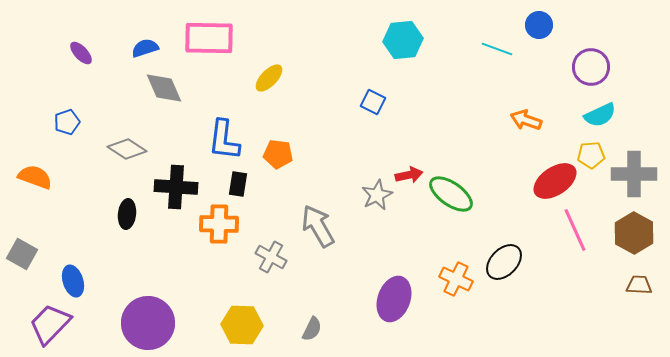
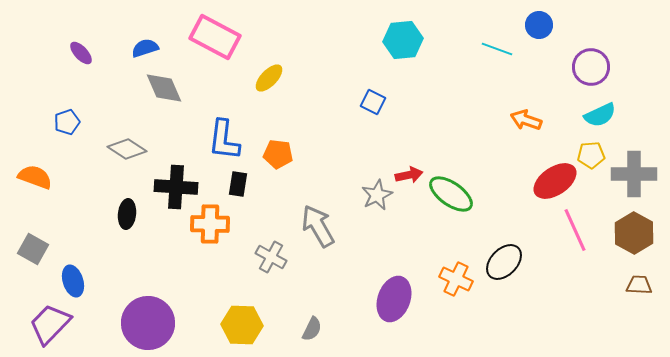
pink rectangle at (209, 38): moved 6 px right, 1 px up; rotated 27 degrees clockwise
orange cross at (219, 224): moved 9 px left
gray square at (22, 254): moved 11 px right, 5 px up
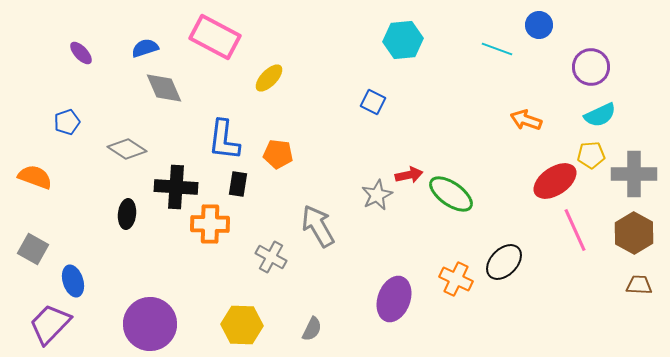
purple circle at (148, 323): moved 2 px right, 1 px down
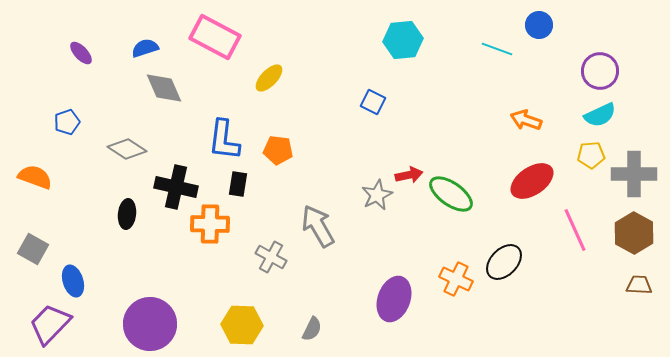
purple circle at (591, 67): moved 9 px right, 4 px down
orange pentagon at (278, 154): moved 4 px up
red ellipse at (555, 181): moved 23 px left
black cross at (176, 187): rotated 9 degrees clockwise
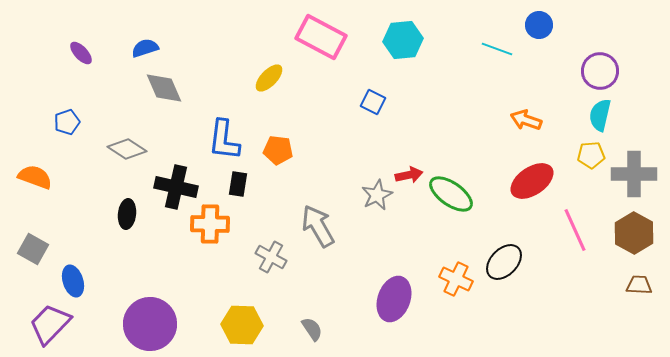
pink rectangle at (215, 37): moved 106 px right
cyan semicircle at (600, 115): rotated 128 degrees clockwise
gray semicircle at (312, 329): rotated 60 degrees counterclockwise
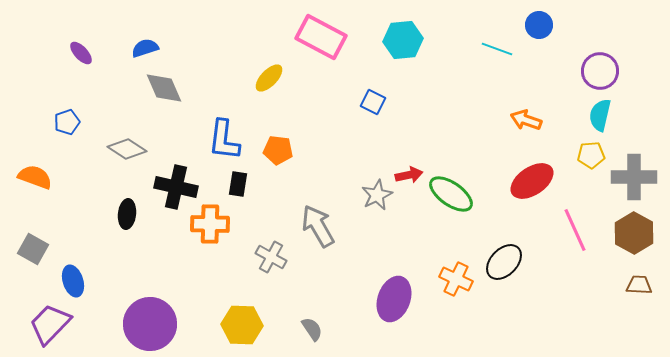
gray cross at (634, 174): moved 3 px down
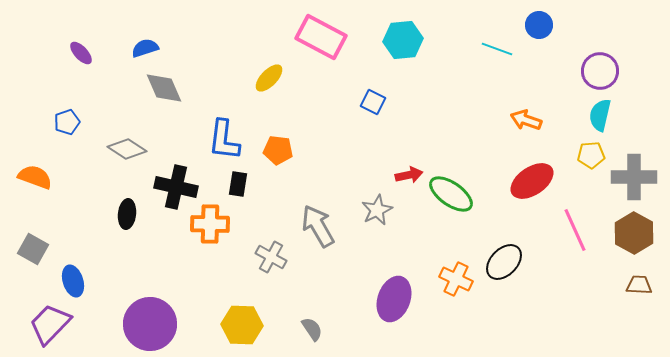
gray star at (377, 195): moved 15 px down
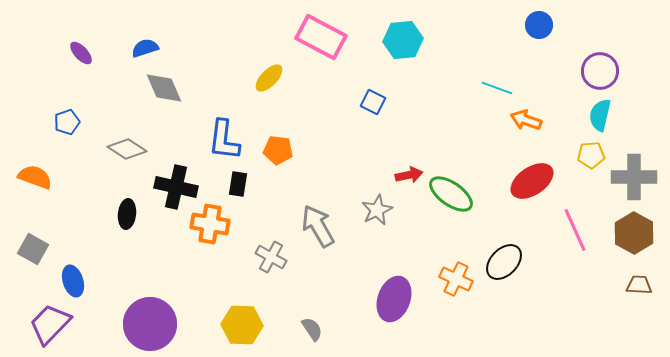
cyan line at (497, 49): moved 39 px down
orange cross at (210, 224): rotated 9 degrees clockwise
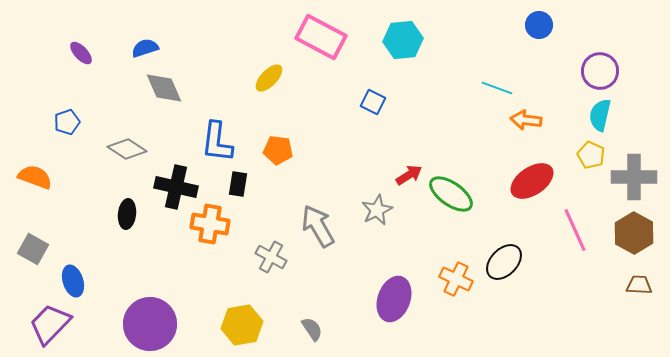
orange arrow at (526, 120): rotated 12 degrees counterclockwise
blue L-shape at (224, 140): moved 7 px left, 2 px down
yellow pentagon at (591, 155): rotated 28 degrees clockwise
red arrow at (409, 175): rotated 20 degrees counterclockwise
yellow hexagon at (242, 325): rotated 12 degrees counterclockwise
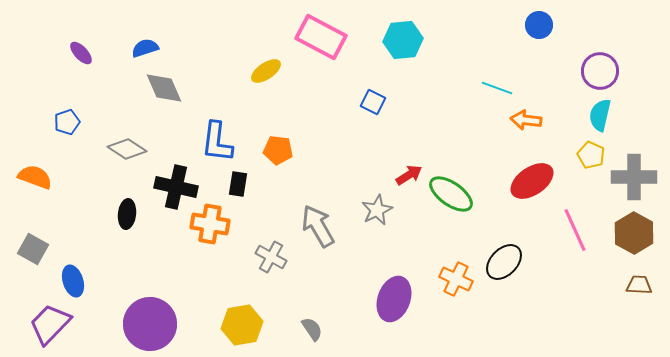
yellow ellipse at (269, 78): moved 3 px left, 7 px up; rotated 12 degrees clockwise
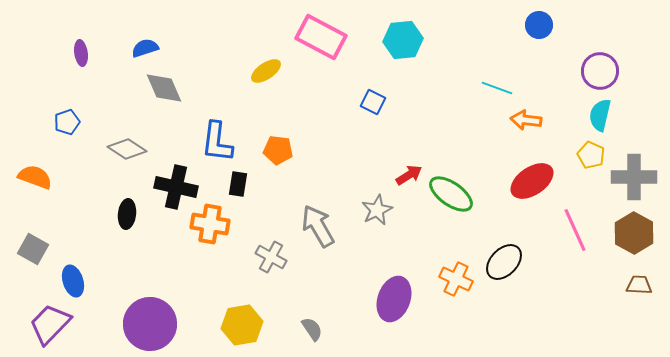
purple ellipse at (81, 53): rotated 35 degrees clockwise
